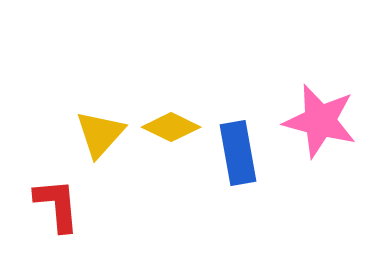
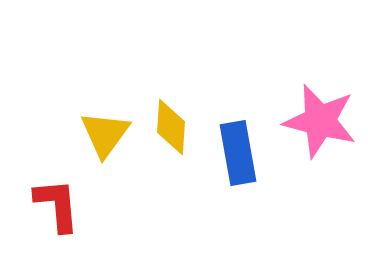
yellow diamond: rotated 68 degrees clockwise
yellow triangle: moved 5 px right; rotated 6 degrees counterclockwise
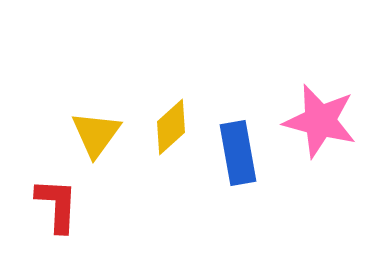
yellow diamond: rotated 44 degrees clockwise
yellow triangle: moved 9 px left
red L-shape: rotated 8 degrees clockwise
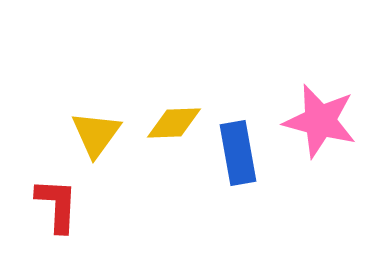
yellow diamond: moved 3 px right, 4 px up; rotated 40 degrees clockwise
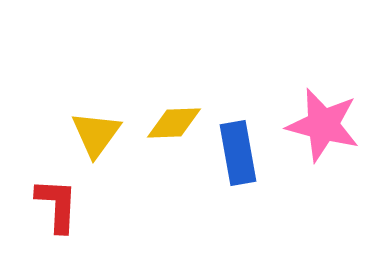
pink star: moved 3 px right, 4 px down
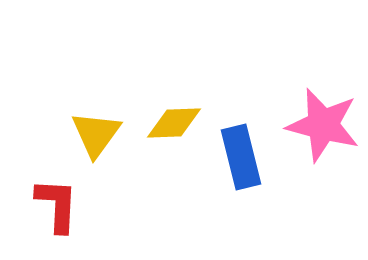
blue rectangle: moved 3 px right, 4 px down; rotated 4 degrees counterclockwise
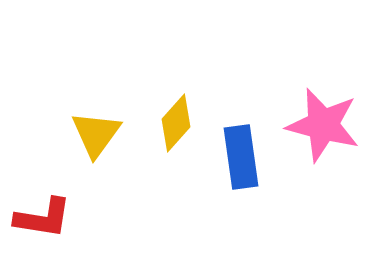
yellow diamond: moved 2 px right; rotated 46 degrees counterclockwise
blue rectangle: rotated 6 degrees clockwise
red L-shape: moved 14 px left, 13 px down; rotated 96 degrees clockwise
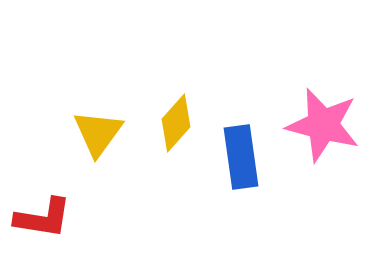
yellow triangle: moved 2 px right, 1 px up
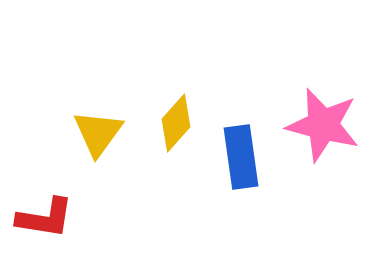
red L-shape: moved 2 px right
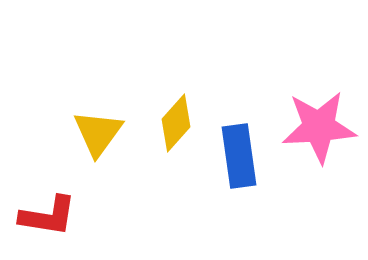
pink star: moved 4 px left, 2 px down; rotated 18 degrees counterclockwise
blue rectangle: moved 2 px left, 1 px up
red L-shape: moved 3 px right, 2 px up
